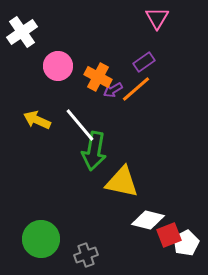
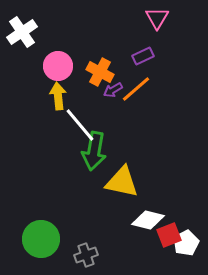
purple rectangle: moved 1 px left, 6 px up; rotated 10 degrees clockwise
orange cross: moved 2 px right, 5 px up
yellow arrow: moved 21 px right, 24 px up; rotated 60 degrees clockwise
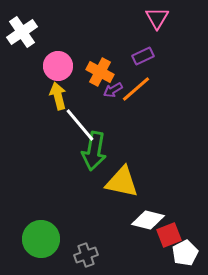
yellow arrow: rotated 8 degrees counterclockwise
white pentagon: moved 1 px left, 10 px down
